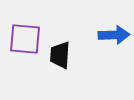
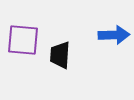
purple square: moved 2 px left, 1 px down
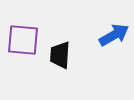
blue arrow: rotated 28 degrees counterclockwise
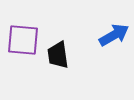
black trapezoid: moved 2 px left; rotated 12 degrees counterclockwise
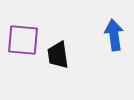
blue arrow: rotated 68 degrees counterclockwise
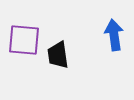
purple square: moved 1 px right
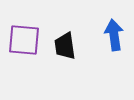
black trapezoid: moved 7 px right, 9 px up
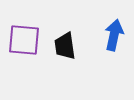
blue arrow: rotated 20 degrees clockwise
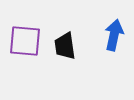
purple square: moved 1 px right, 1 px down
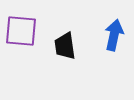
purple square: moved 4 px left, 10 px up
